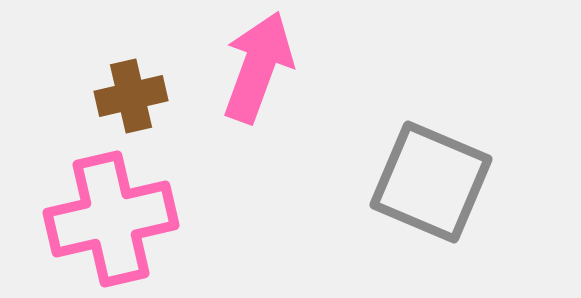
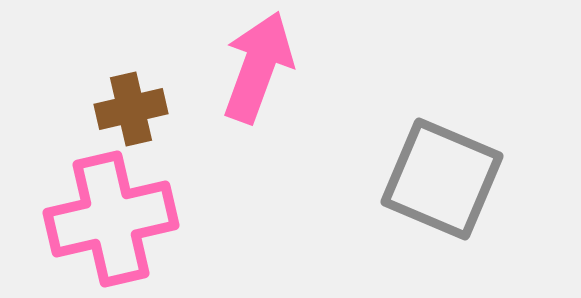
brown cross: moved 13 px down
gray square: moved 11 px right, 3 px up
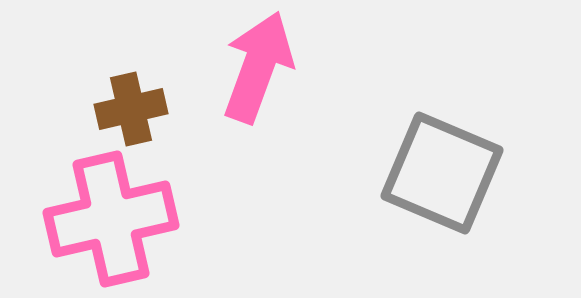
gray square: moved 6 px up
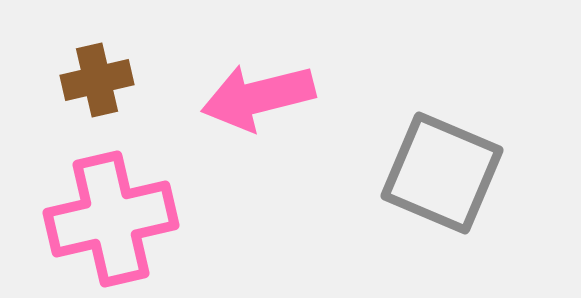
pink arrow: moved 30 px down; rotated 124 degrees counterclockwise
brown cross: moved 34 px left, 29 px up
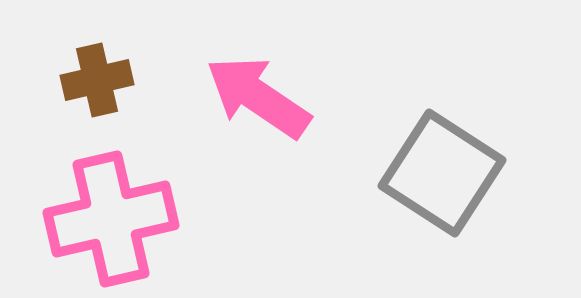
pink arrow: rotated 48 degrees clockwise
gray square: rotated 10 degrees clockwise
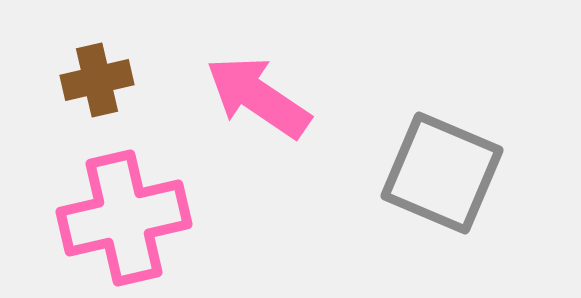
gray square: rotated 10 degrees counterclockwise
pink cross: moved 13 px right, 1 px up
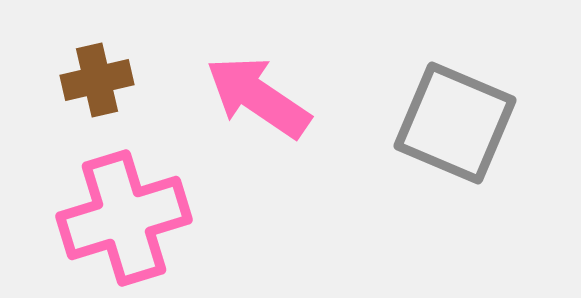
gray square: moved 13 px right, 50 px up
pink cross: rotated 4 degrees counterclockwise
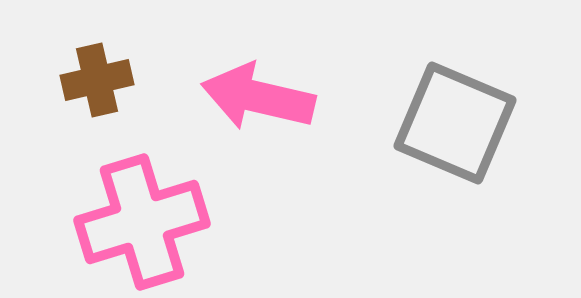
pink arrow: rotated 21 degrees counterclockwise
pink cross: moved 18 px right, 4 px down
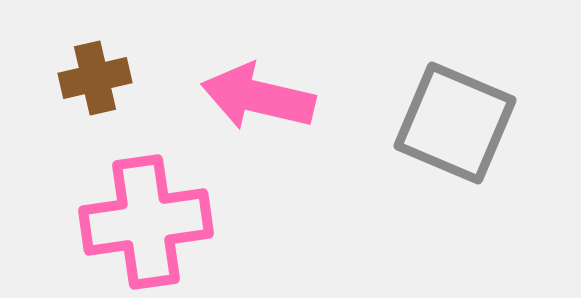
brown cross: moved 2 px left, 2 px up
pink cross: moved 4 px right; rotated 9 degrees clockwise
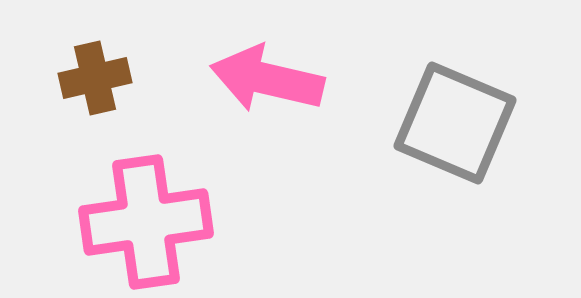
pink arrow: moved 9 px right, 18 px up
